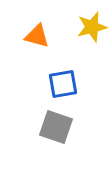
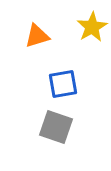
yellow star: rotated 16 degrees counterclockwise
orange triangle: rotated 32 degrees counterclockwise
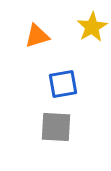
gray square: rotated 16 degrees counterclockwise
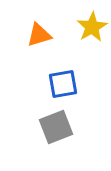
orange triangle: moved 2 px right, 1 px up
gray square: rotated 24 degrees counterclockwise
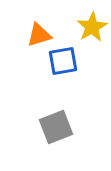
blue square: moved 23 px up
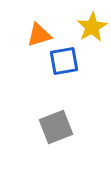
blue square: moved 1 px right
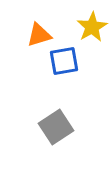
gray square: rotated 12 degrees counterclockwise
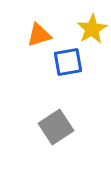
yellow star: moved 2 px down
blue square: moved 4 px right, 1 px down
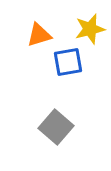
yellow star: moved 2 px left; rotated 16 degrees clockwise
gray square: rotated 16 degrees counterclockwise
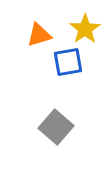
yellow star: moved 5 px left; rotated 20 degrees counterclockwise
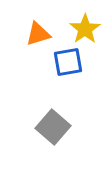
orange triangle: moved 1 px left, 1 px up
gray square: moved 3 px left
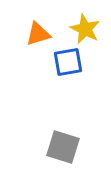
yellow star: rotated 12 degrees counterclockwise
gray square: moved 10 px right, 20 px down; rotated 24 degrees counterclockwise
